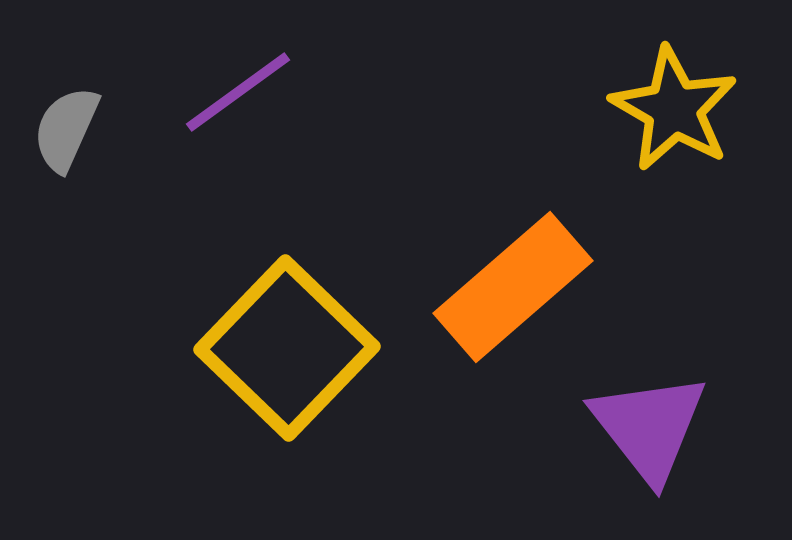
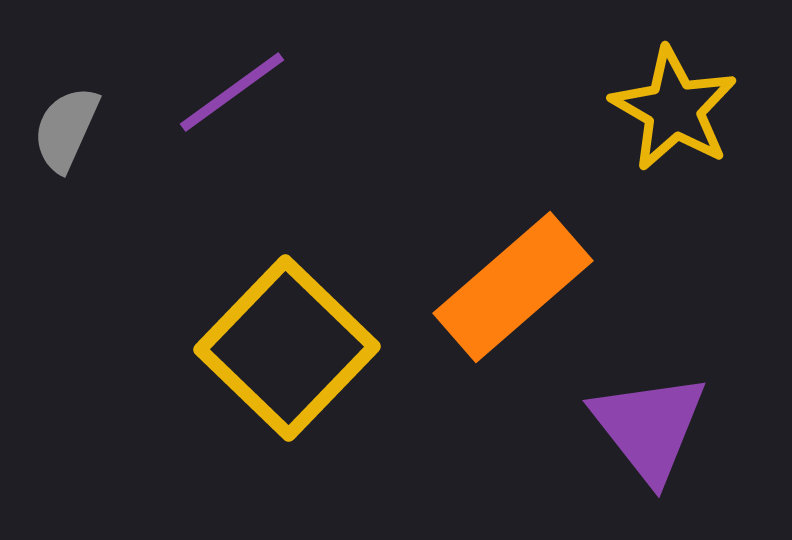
purple line: moved 6 px left
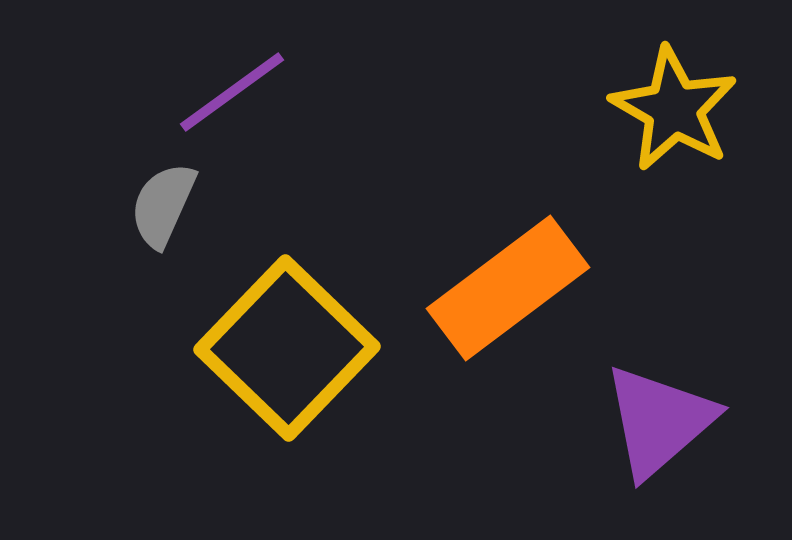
gray semicircle: moved 97 px right, 76 px down
orange rectangle: moved 5 px left, 1 px down; rotated 4 degrees clockwise
purple triangle: moved 10 px right, 6 px up; rotated 27 degrees clockwise
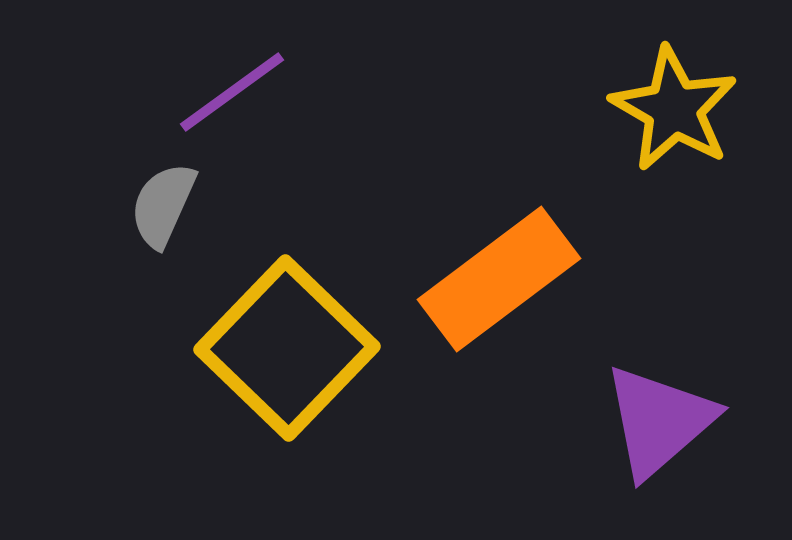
orange rectangle: moved 9 px left, 9 px up
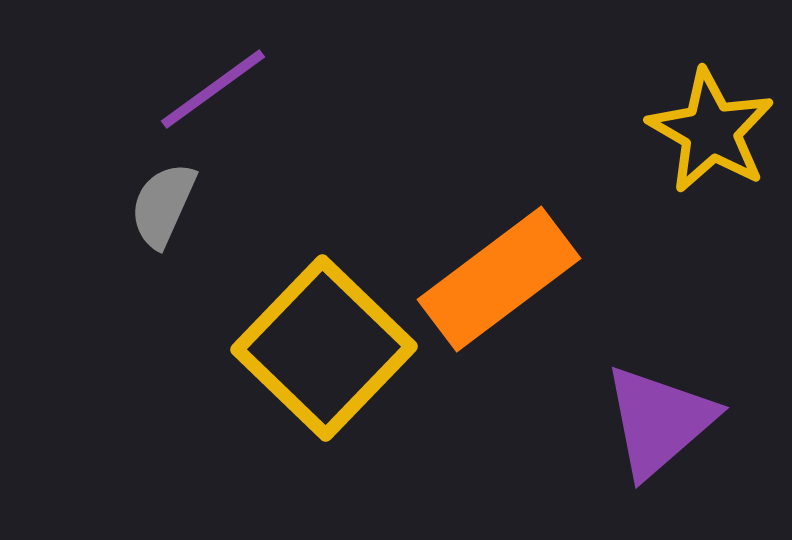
purple line: moved 19 px left, 3 px up
yellow star: moved 37 px right, 22 px down
yellow square: moved 37 px right
